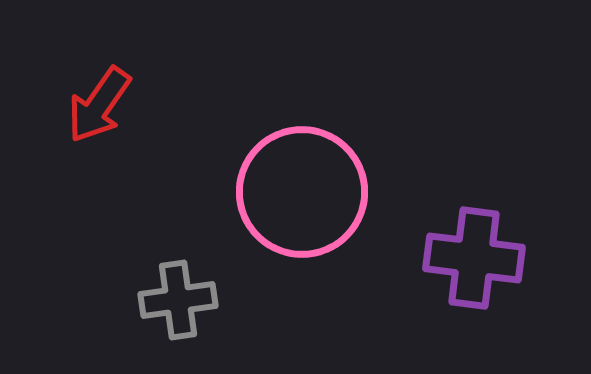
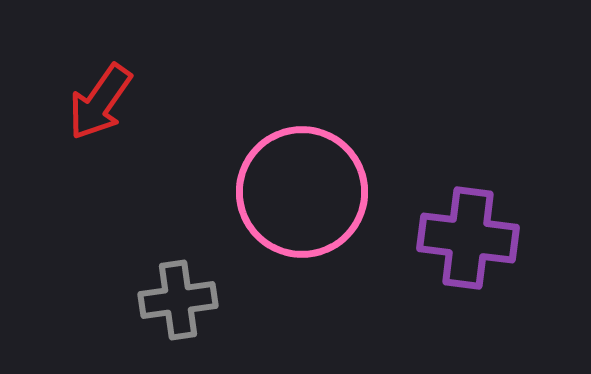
red arrow: moved 1 px right, 3 px up
purple cross: moved 6 px left, 20 px up
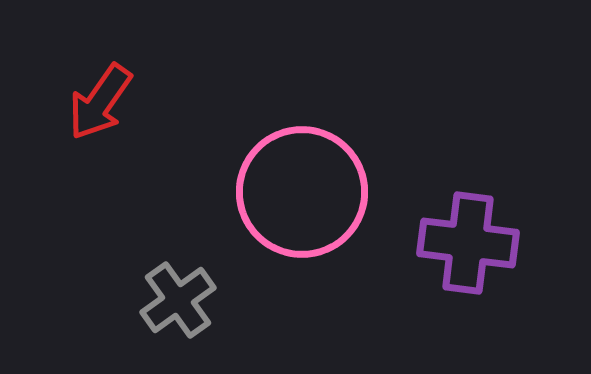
purple cross: moved 5 px down
gray cross: rotated 28 degrees counterclockwise
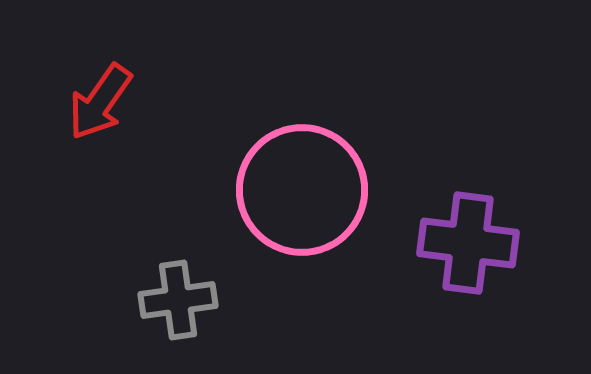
pink circle: moved 2 px up
gray cross: rotated 28 degrees clockwise
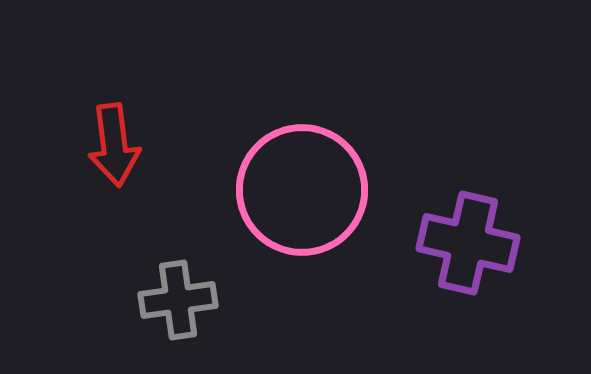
red arrow: moved 14 px right, 43 px down; rotated 42 degrees counterclockwise
purple cross: rotated 6 degrees clockwise
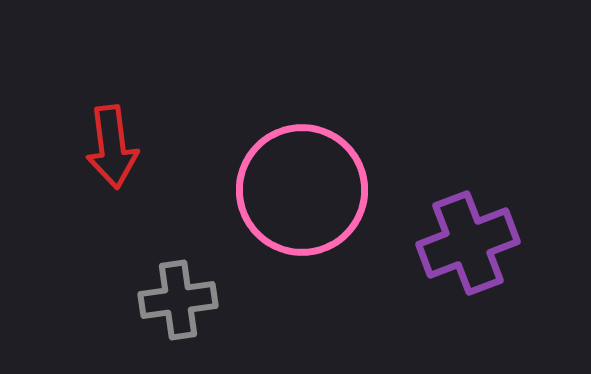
red arrow: moved 2 px left, 2 px down
purple cross: rotated 34 degrees counterclockwise
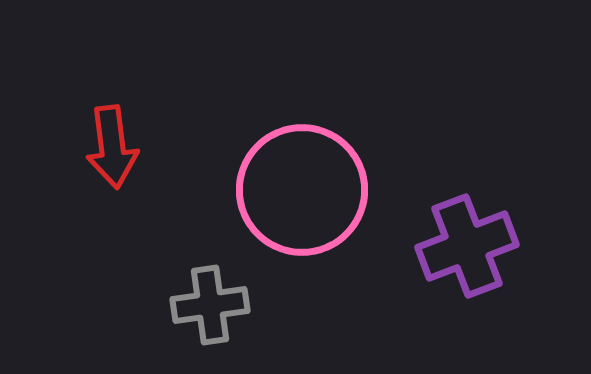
purple cross: moved 1 px left, 3 px down
gray cross: moved 32 px right, 5 px down
